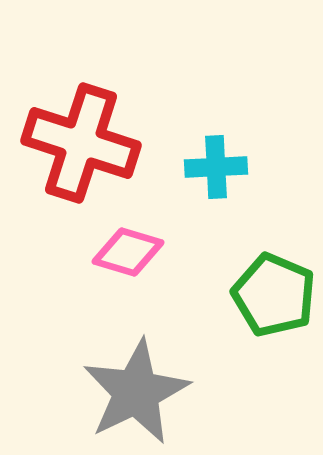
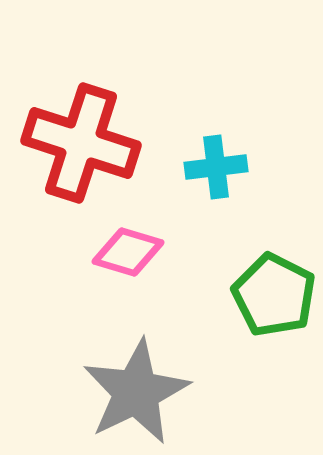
cyan cross: rotated 4 degrees counterclockwise
green pentagon: rotated 4 degrees clockwise
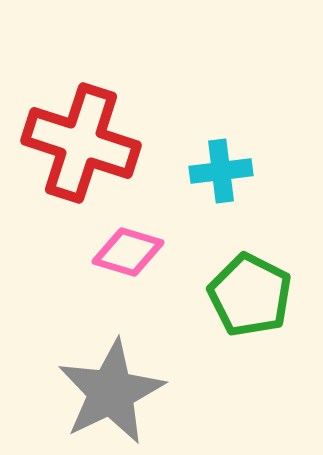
cyan cross: moved 5 px right, 4 px down
green pentagon: moved 24 px left
gray star: moved 25 px left
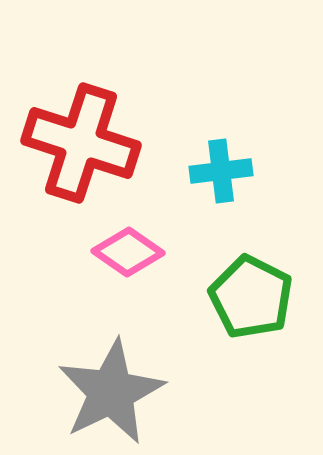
pink diamond: rotated 18 degrees clockwise
green pentagon: moved 1 px right, 2 px down
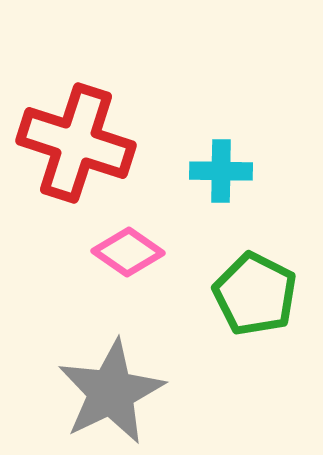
red cross: moved 5 px left
cyan cross: rotated 8 degrees clockwise
green pentagon: moved 4 px right, 3 px up
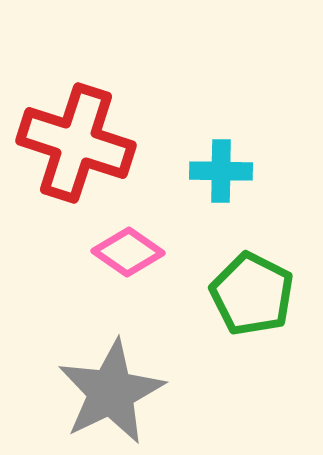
green pentagon: moved 3 px left
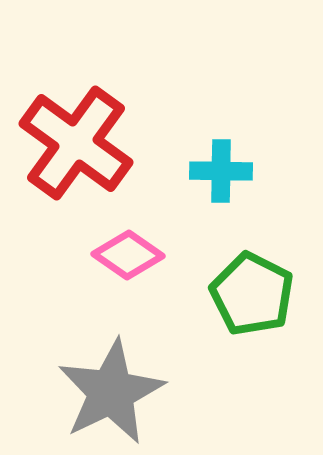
red cross: rotated 18 degrees clockwise
pink diamond: moved 3 px down
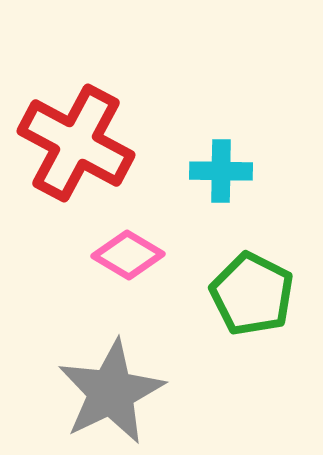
red cross: rotated 8 degrees counterclockwise
pink diamond: rotated 4 degrees counterclockwise
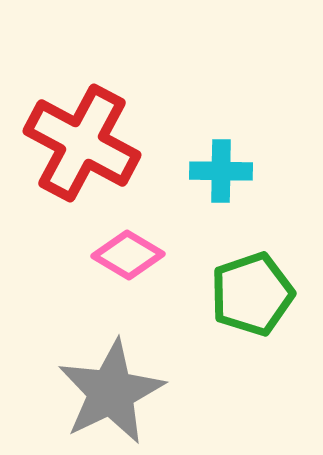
red cross: moved 6 px right
green pentagon: rotated 26 degrees clockwise
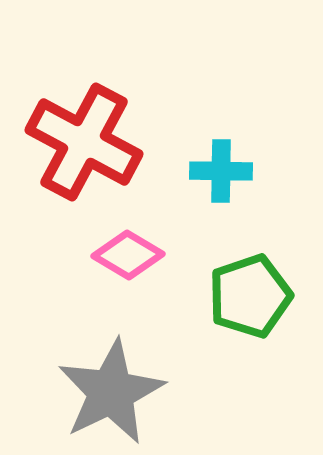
red cross: moved 2 px right, 1 px up
green pentagon: moved 2 px left, 2 px down
